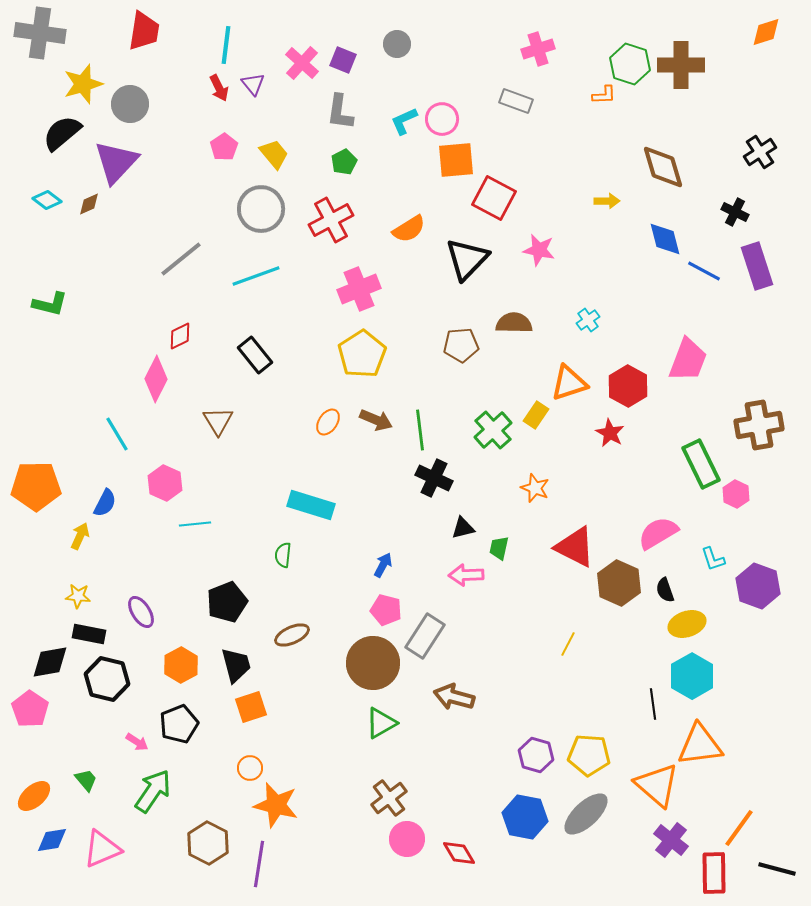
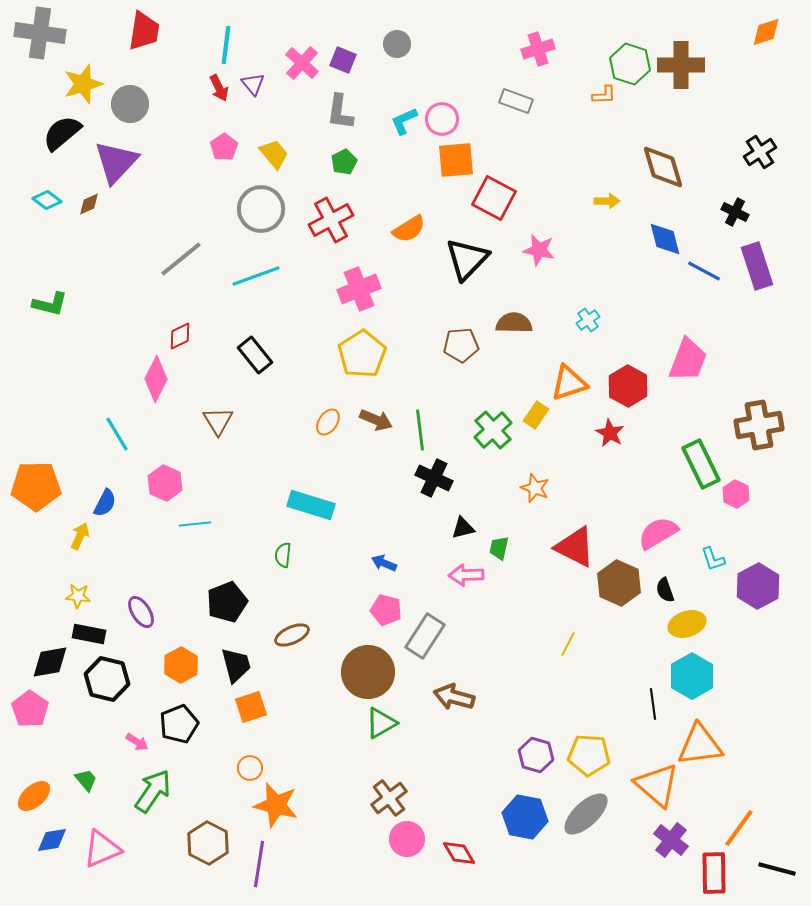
blue arrow at (383, 565): moved 1 px right, 2 px up; rotated 95 degrees counterclockwise
purple hexagon at (758, 586): rotated 12 degrees clockwise
brown circle at (373, 663): moved 5 px left, 9 px down
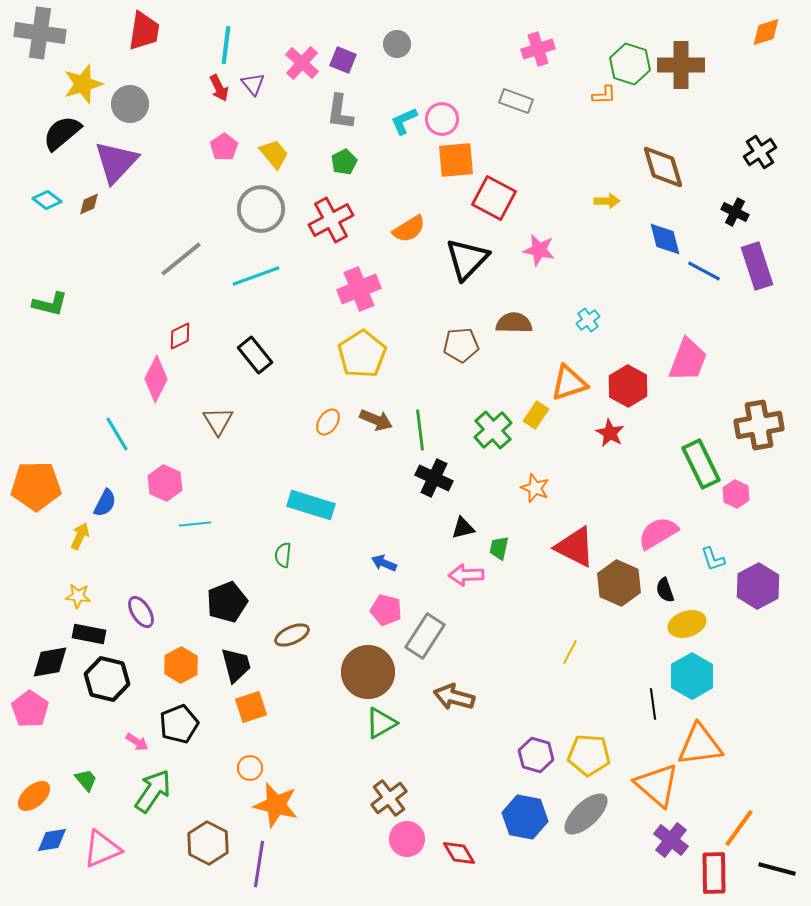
yellow line at (568, 644): moved 2 px right, 8 px down
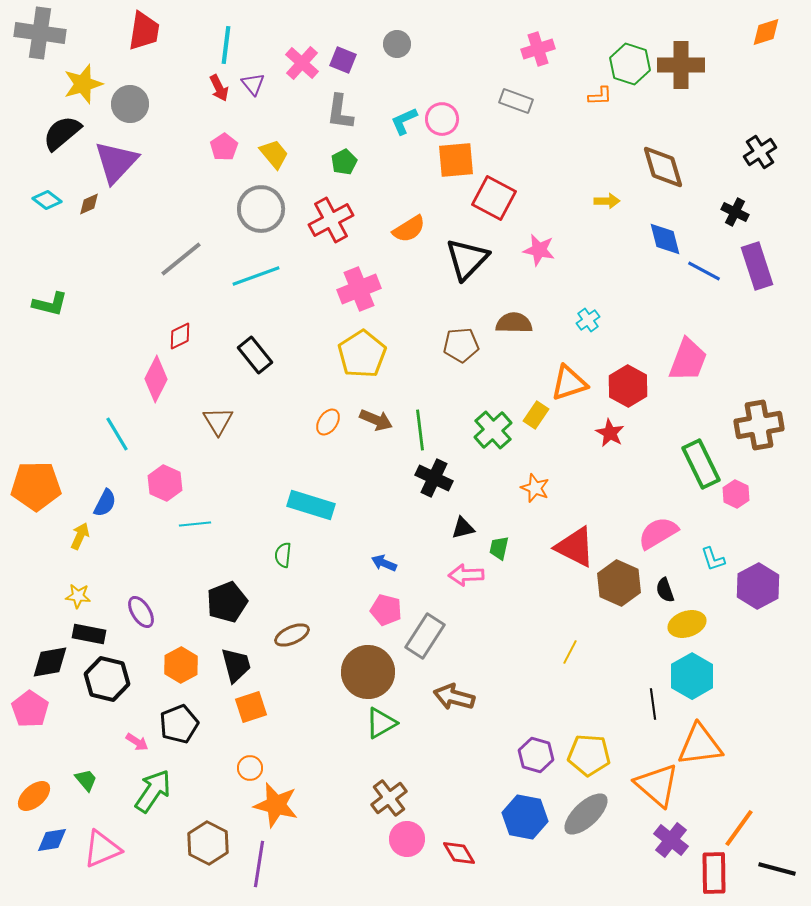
orange L-shape at (604, 95): moved 4 px left, 1 px down
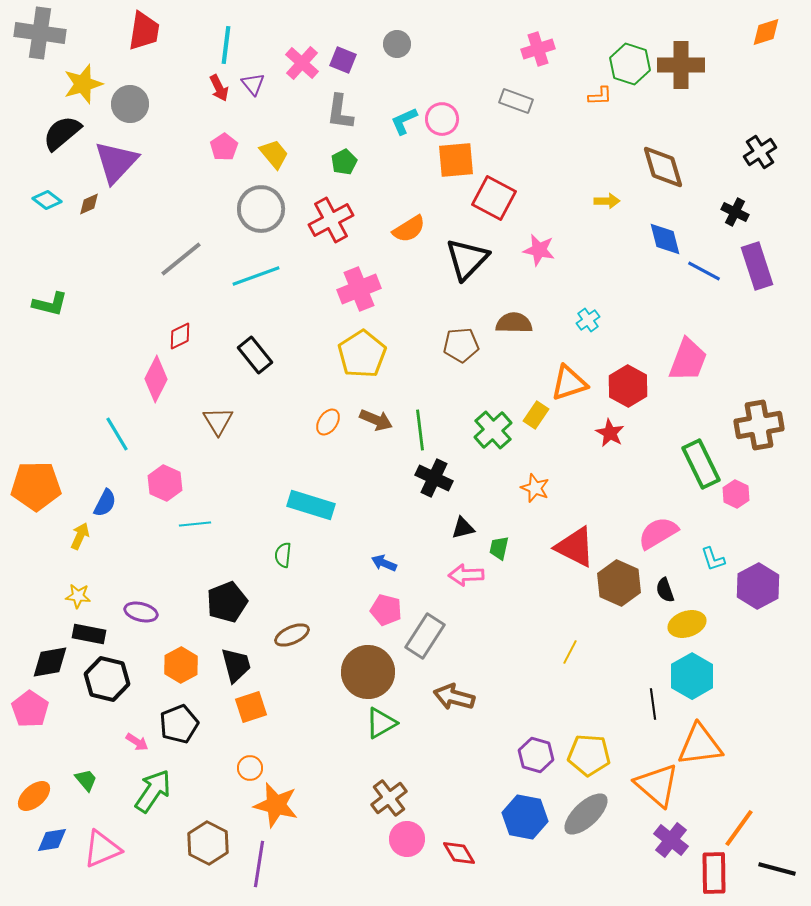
purple ellipse at (141, 612): rotated 44 degrees counterclockwise
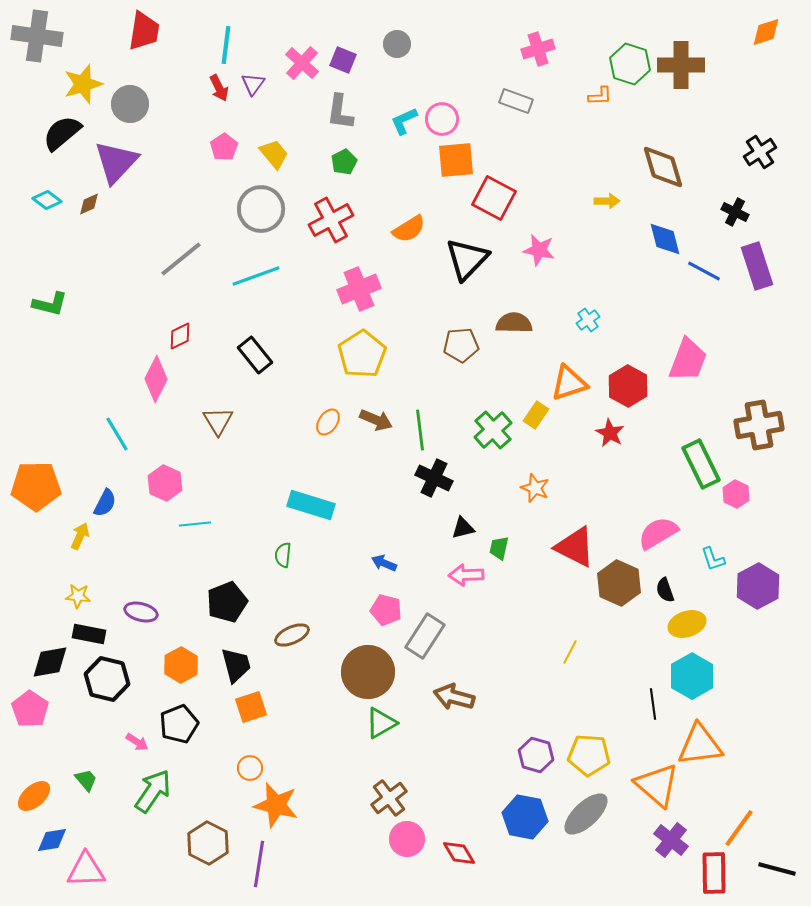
gray cross at (40, 33): moved 3 px left, 3 px down
purple triangle at (253, 84): rotated 15 degrees clockwise
pink triangle at (102, 849): moved 16 px left, 21 px down; rotated 21 degrees clockwise
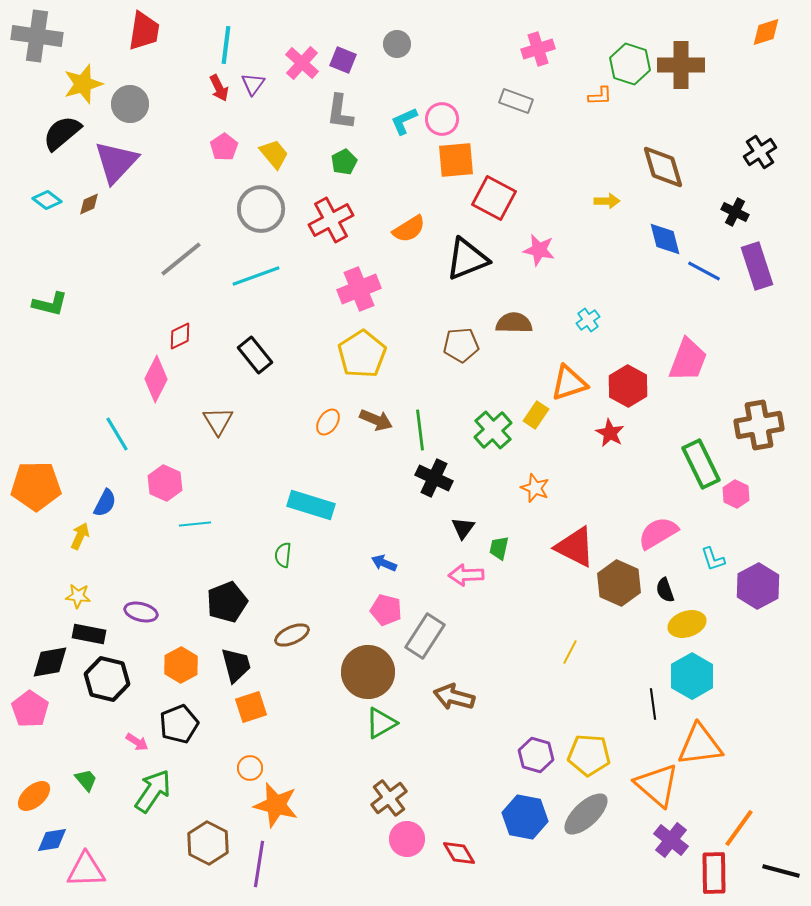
black triangle at (467, 259): rotated 24 degrees clockwise
black triangle at (463, 528): rotated 40 degrees counterclockwise
black line at (777, 869): moved 4 px right, 2 px down
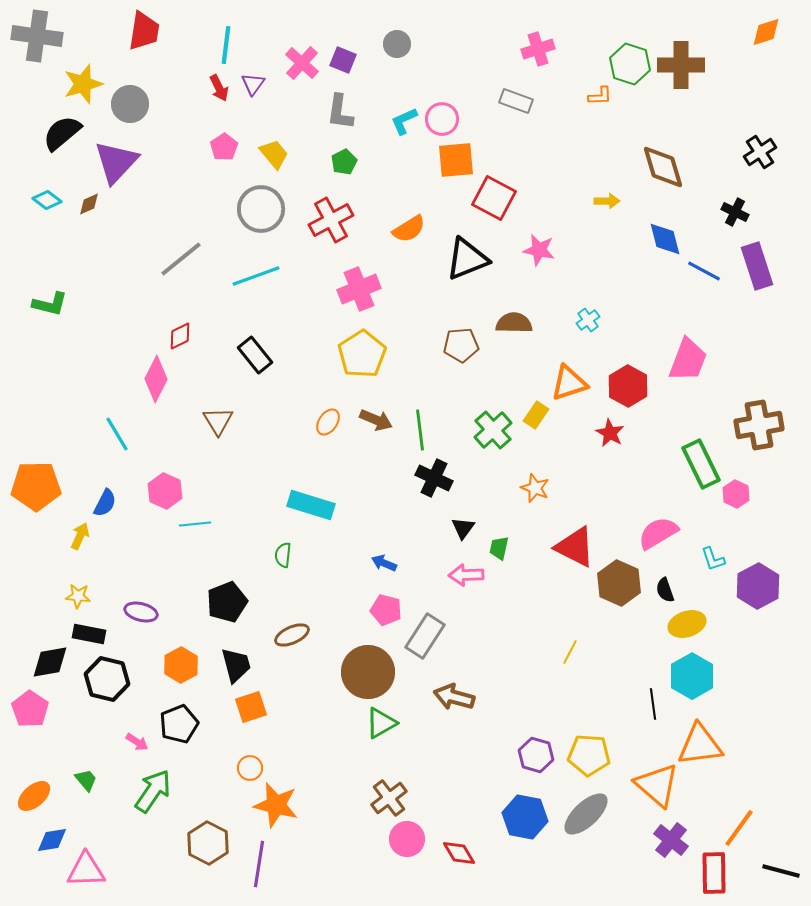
pink hexagon at (165, 483): moved 8 px down
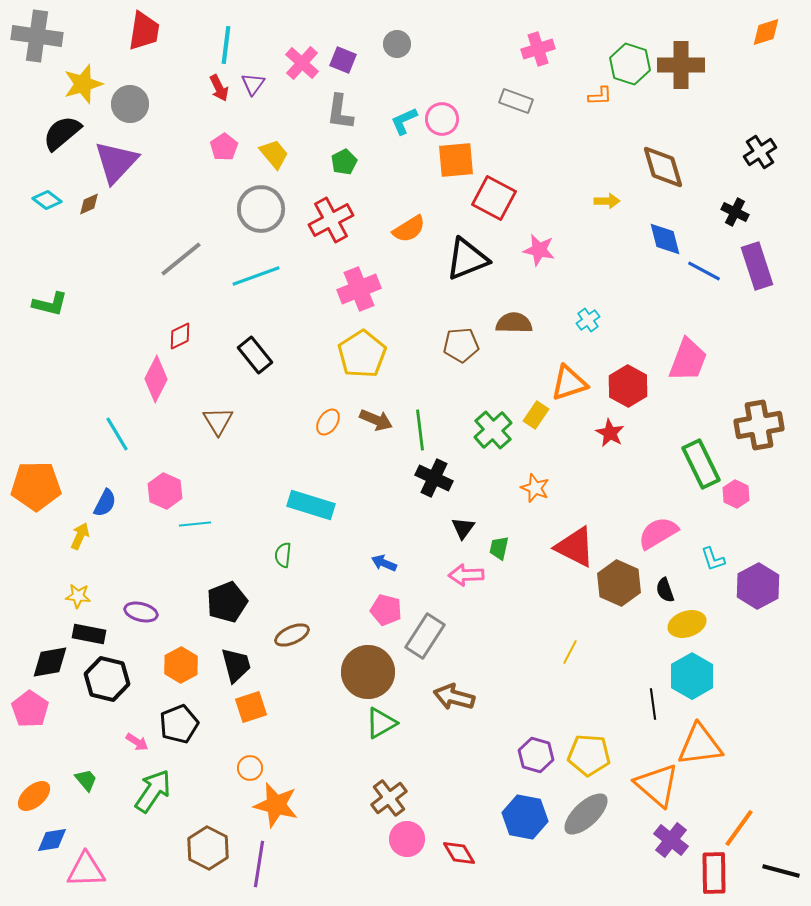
brown hexagon at (208, 843): moved 5 px down
